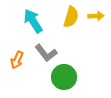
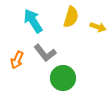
yellow arrow: moved 2 px right, 11 px down; rotated 21 degrees clockwise
gray L-shape: moved 1 px left
green circle: moved 1 px left, 1 px down
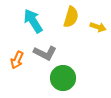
gray L-shape: rotated 25 degrees counterclockwise
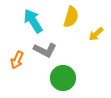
yellow arrow: moved 2 px left, 7 px down; rotated 119 degrees clockwise
gray L-shape: moved 3 px up
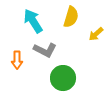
orange arrow: rotated 24 degrees counterclockwise
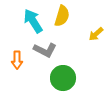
yellow semicircle: moved 9 px left, 1 px up
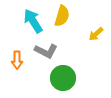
gray L-shape: moved 1 px right, 1 px down
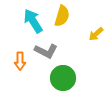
orange arrow: moved 3 px right, 1 px down
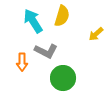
orange arrow: moved 2 px right, 1 px down
